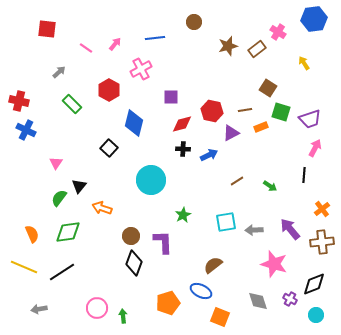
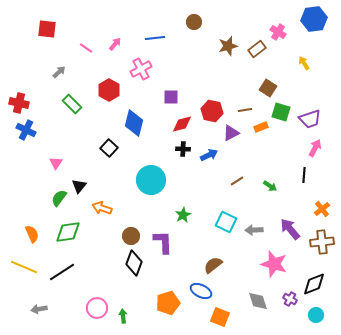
red cross at (19, 101): moved 2 px down
cyan square at (226, 222): rotated 35 degrees clockwise
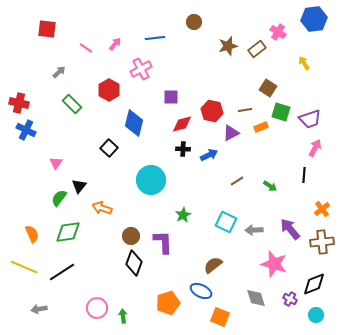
gray diamond at (258, 301): moved 2 px left, 3 px up
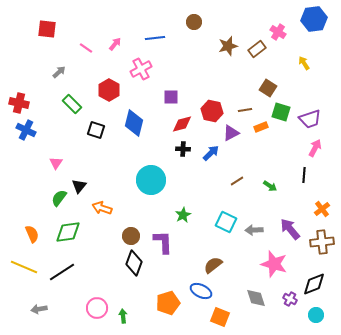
black square at (109, 148): moved 13 px left, 18 px up; rotated 24 degrees counterclockwise
blue arrow at (209, 155): moved 2 px right, 2 px up; rotated 18 degrees counterclockwise
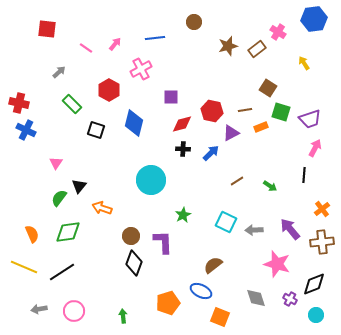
pink star at (274, 264): moved 3 px right
pink circle at (97, 308): moved 23 px left, 3 px down
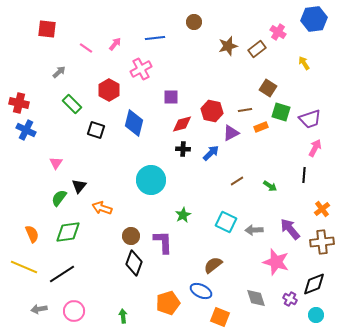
pink star at (277, 264): moved 1 px left, 2 px up
black line at (62, 272): moved 2 px down
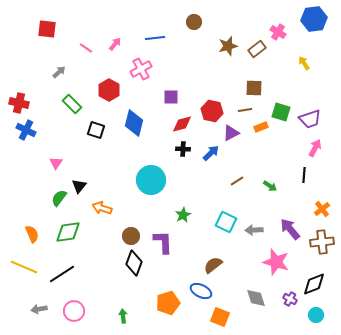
brown square at (268, 88): moved 14 px left; rotated 30 degrees counterclockwise
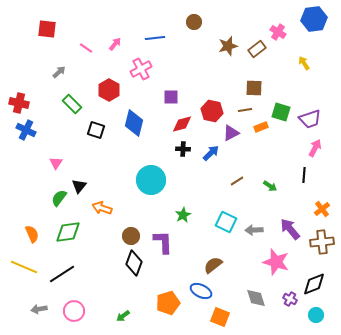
green arrow at (123, 316): rotated 120 degrees counterclockwise
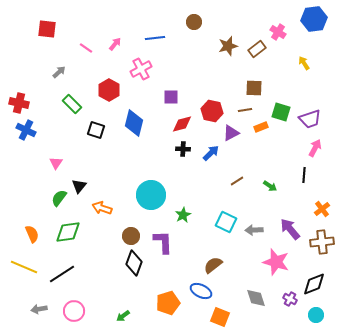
cyan circle at (151, 180): moved 15 px down
